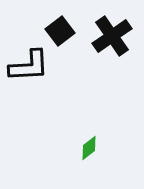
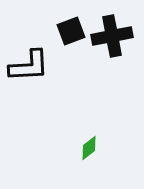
black square: moved 11 px right; rotated 16 degrees clockwise
black cross: rotated 24 degrees clockwise
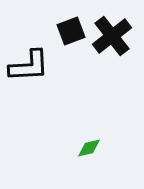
black cross: rotated 27 degrees counterclockwise
green diamond: rotated 25 degrees clockwise
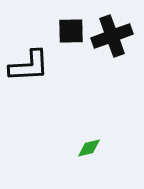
black square: rotated 20 degrees clockwise
black cross: rotated 18 degrees clockwise
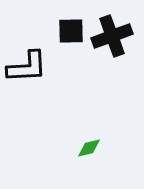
black L-shape: moved 2 px left, 1 px down
